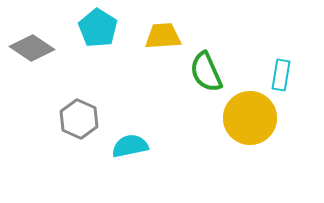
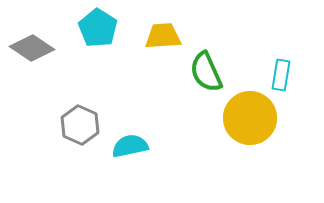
gray hexagon: moved 1 px right, 6 px down
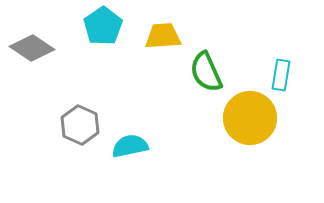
cyan pentagon: moved 5 px right, 2 px up; rotated 6 degrees clockwise
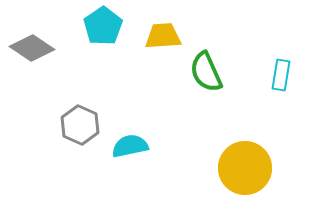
yellow circle: moved 5 px left, 50 px down
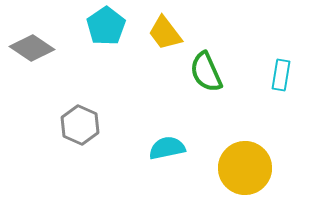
cyan pentagon: moved 3 px right
yellow trapezoid: moved 2 px right, 3 px up; rotated 123 degrees counterclockwise
cyan semicircle: moved 37 px right, 2 px down
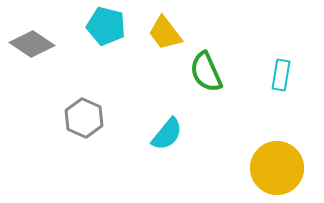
cyan pentagon: rotated 24 degrees counterclockwise
gray diamond: moved 4 px up
gray hexagon: moved 4 px right, 7 px up
cyan semicircle: moved 14 px up; rotated 141 degrees clockwise
yellow circle: moved 32 px right
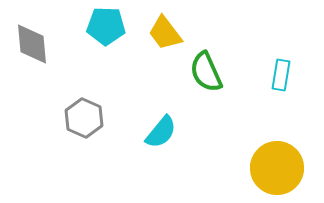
cyan pentagon: rotated 12 degrees counterclockwise
gray diamond: rotated 51 degrees clockwise
cyan semicircle: moved 6 px left, 2 px up
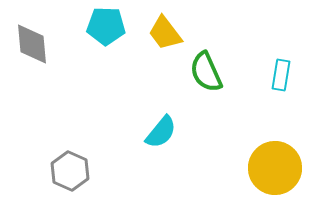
gray hexagon: moved 14 px left, 53 px down
yellow circle: moved 2 px left
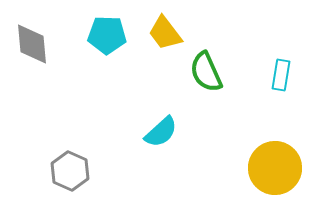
cyan pentagon: moved 1 px right, 9 px down
cyan semicircle: rotated 9 degrees clockwise
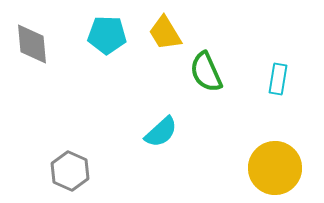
yellow trapezoid: rotated 6 degrees clockwise
cyan rectangle: moved 3 px left, 4 px down
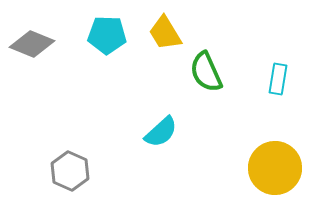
gray diamond: rotated 63 degrees counterclockwise
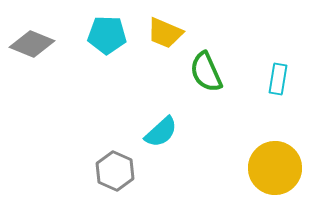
yellow trapezoid: rotated 36 degrees counterclockwise
gray hexagon: moved 45 px right
